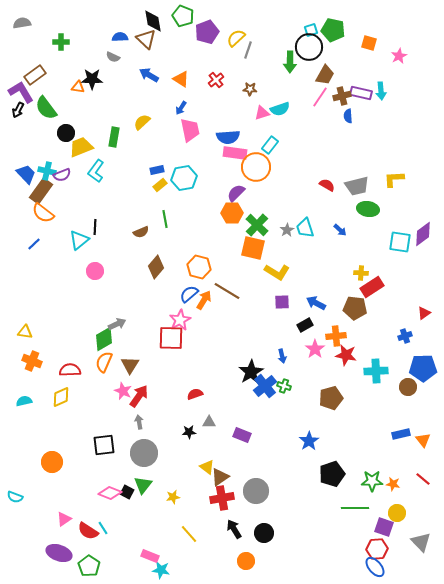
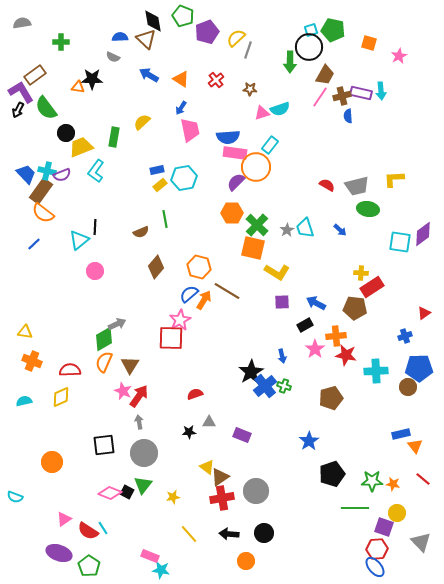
purple semicircle at (236, 193): moved 11 px up
blue pentagon at (423, 368): moved 4 px left
orange triangle at (423, 440): moved 8 px left, 6 px down
black arrow at (234, 529): moved 5 px left, 5 px down; rotated 54 degrees counterclockwise
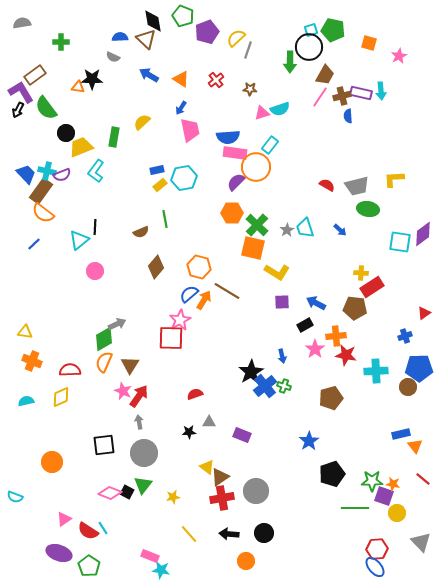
cyan semicircle at (24, 401): moved 2 px right
purple square at (384, 527): moved 31 px up
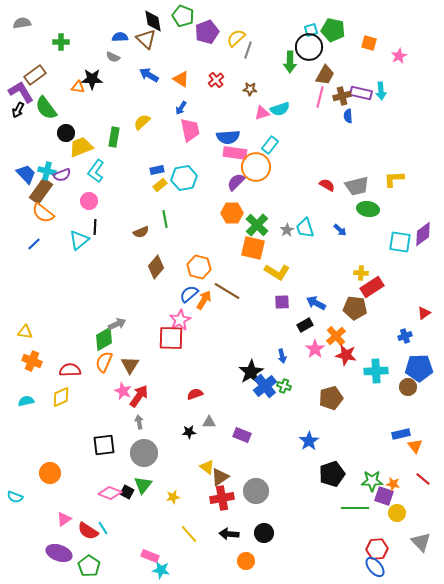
pink line at (320, 97): rotated 20 degrees counterclockwise
pink circle at (95, 271): moved 6 px left, 70 px up
orange cross at (336, 336): rotated 36 degrees counterclockwise
orange circle at (52, 462): moved 2 px left, 11 px down
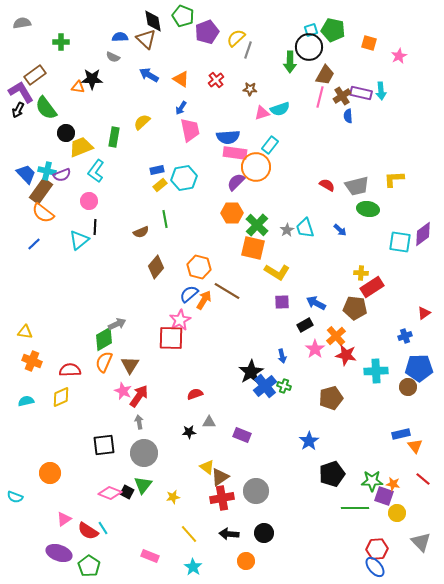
brown cross at (342, 96): rotated 18 degrees counterclockwise
cyan star at (161, 570): moved 32 px right, 3 px up; rotated 24 degrees clockwise
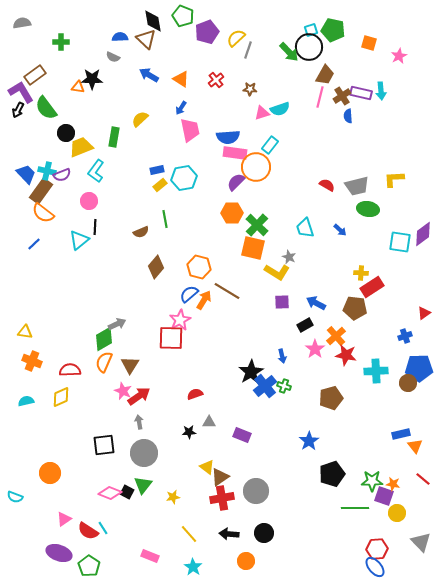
green arrow at (290, 62): moved 1 px left, 10 px up; rotated 45 degrees counterclockwise
yellow semicircle at (142, 122): moved 2 px left, 3 px up
gray star at (287, 230): moved 2 px right, 27 px down; rotated 16 degrees counterclockwise
brown circle at (408, 387): moved 4 px up
red arrow at (139, 396): rotated 20 degrees clockwise
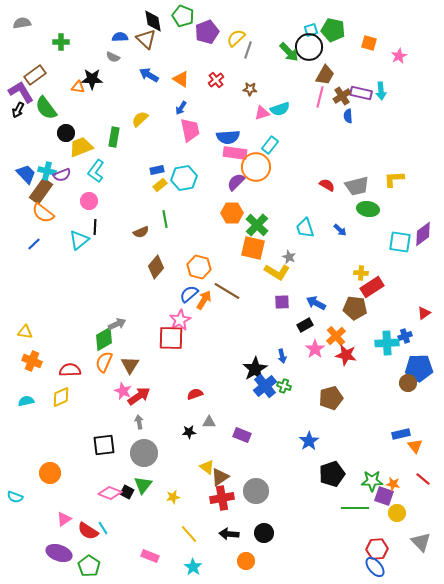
cyan cross at (376, 371): moved 11 px right, 28 px up
black star at (251, 372): moved 4 px right, 3 px up
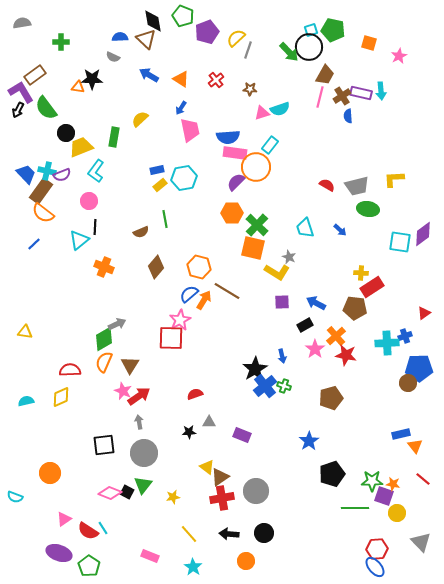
orange cross at (32, 361): moved 72 px right, 94 px up
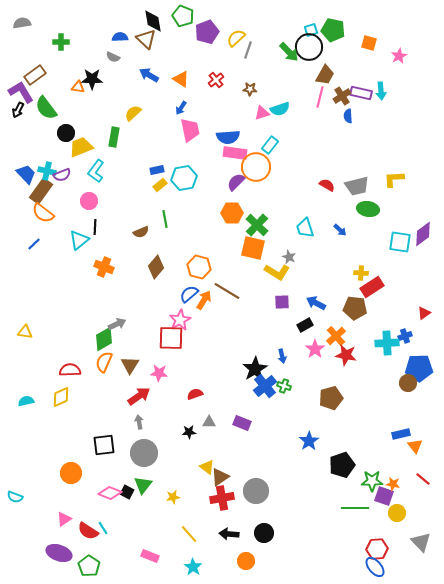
yellow semicircle at (140, 119): moved 7 px left, 6 px up
pink star at (123, 391): moved 36 px right, 18 px up; rotated 18 degrees counterclockwise
purple rectangle at (242, 435): moved 12 px up
orange circle at (50, 473): moved 21 px right
black pentagon at (332, 474): moved 10 px right, 9 px up
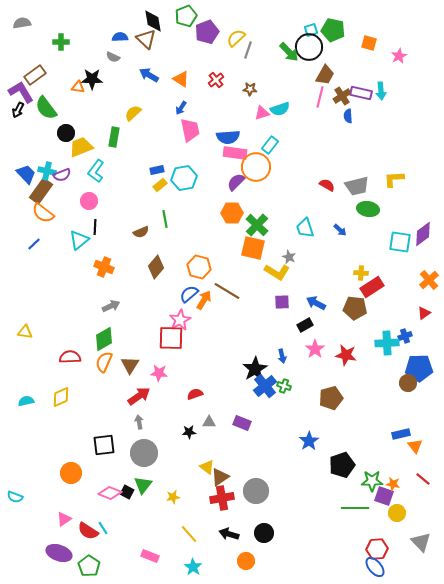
green pentagon at (183, 16): moved 3 px right; rotated 30 degrees clockwise
gray arrow at (117, 324): moved 6 px left, 18 px up
orange cross at (336, 336): moved 93 px right, 56 px up
red semicircle at (70, 370): moved 13 px up
black arrow at (229, 534): rotated 12 degrees clockwise
